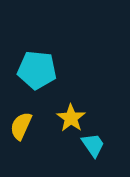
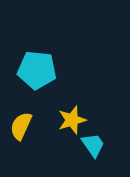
yellow star: moved 1 px right, 2 px down; rotated 20 degrees clockwise
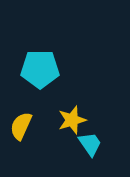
cyan pentagon: moved 3 px right, 1 px up; rotated 6 degrees counterclockwise
cyan trapezoid: moved 3 px left, 1 px up
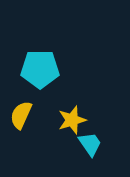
yellow semicircle: moved 11 px up
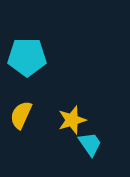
cyan pentagon: moved 13 px left, 12 px up
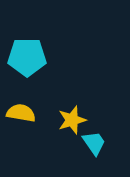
yellow semicircle: moved 2 px up; rotated 76 degrees clockwise
cyan trapezoid: moved 4 px right, 1 px up
